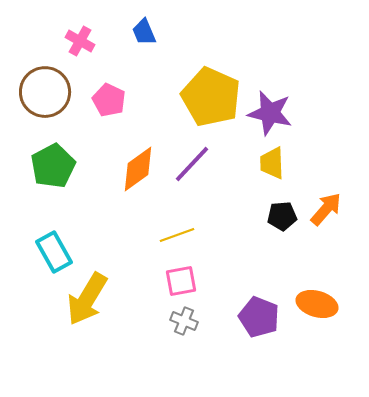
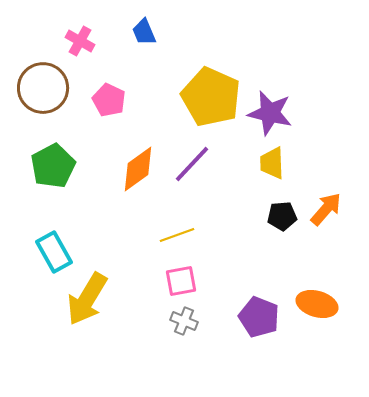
brown circle: moved 2 px left, 4 px up
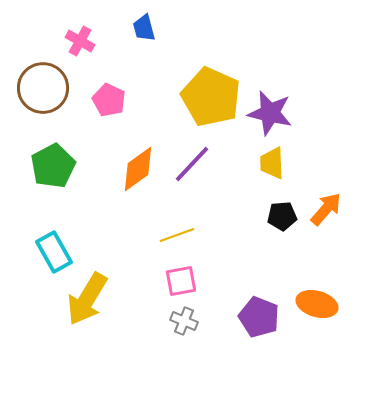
blue trapezoid: moved 4 px up; rotated 8 degrees clockwise
